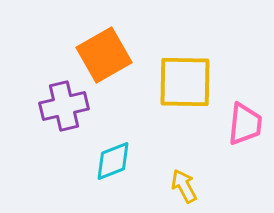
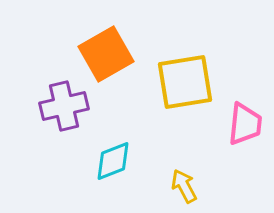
orange square: moved 2 px right, 1 px up
yellow square: rotated 10 degrees counterclockwise
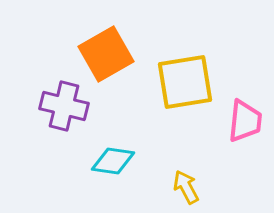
purple cross: rotated 27 degrees clockwise
pink trapezoid: moved 3 px up
cyan diamond: rotated 30 degrees clockwise
yellow arrow: moved 2 px right, 1 px down
